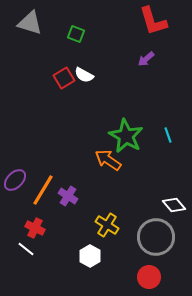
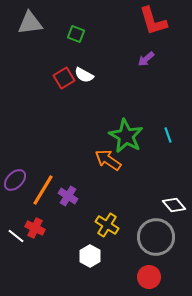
gray triangle: rotated 24 degrees counterclockwise
white line: moved 10 px left, 13 px up
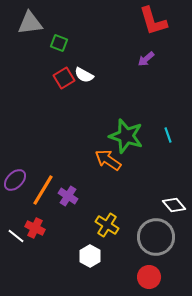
green square: moved 17 px left, 9 px down
green star: rotated 12 degrees counterclockwise
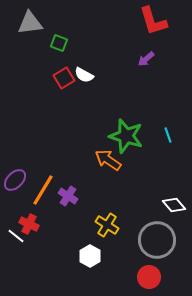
red cross: moved 6 px left, 4 px up
gray circle: moved 1 px right, 3 px down
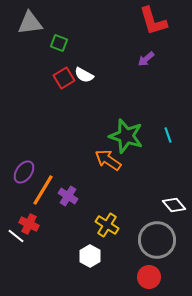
purple ellipse: moved 9 px right, 8 px up; rotated 10 degrees counterclockwise
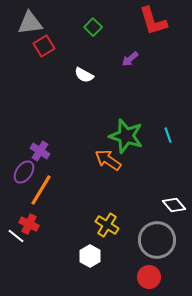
green square: moved 34 px right, 16 px up; rotated 24 degrees clockwise
purple arrow: moved 16 px left
red square: moved 20 px left, 32 px up
orange line: moved 2 px left
purple cross: moved 28 px left, 45 px up
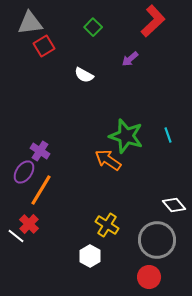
red L-shape: rotated 116 degrees counterclockwise
red cross: rotated 18 degrees clockwise
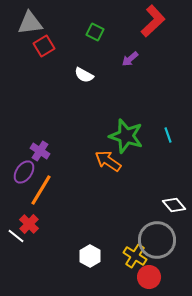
green square: moved 2 px right, 5 px down; rotated 18 degrees counterclockwise
orange arrow: moved 1 px down
yellow cross: moved 28 px right, 31 px down
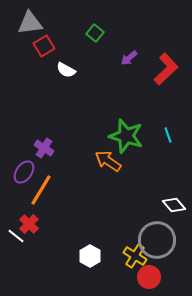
red L-shape: moved 13 px right, 48 px down
green square: moved 1 px down; rotated 12 degrees clockwise
purple arrow: moved 1 px left, 1 px up
white semicircle: moved 18 px left, 5 px up
purple cross: moved 4 px right, 3 px up
